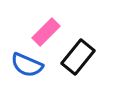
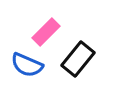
black rectangle: moved 2 px down
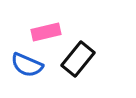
pink rectangle: rotated 32 degrees clockwise
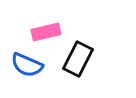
black rectangle: rotated 12 degrees counterclockwise
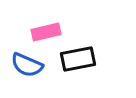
black rectangle: rotated 52 degrees clockwise
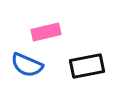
black rectangle: moved 9 px right, 7 px down
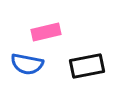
blue semicircle: moved 1 px up; rotated 12 degrees counterclockwise
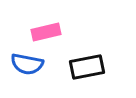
black rectangle: moved 1 px down
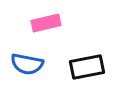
pink rectangle: moved 9 px up
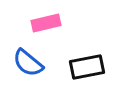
blue semicircle: moved 1 px right, 1 px up; rotated 28 degrees clockwise
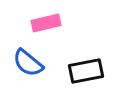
black rectangle: moved 1 px left, 4 px down
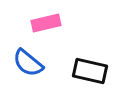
black rectangle: moved 4 px right; rotated 24 degrees clockwise
